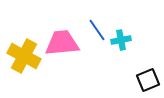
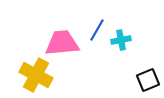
blue line: rotated 65 degrees clockwise
yellow cross: moved 12 px right, 19 px down
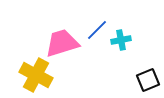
blue line: rotated 15 degrees clockwise
pink trapezoid: rotated 12 degrees counterclockwise
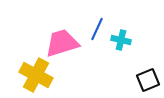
blue line: moved 1 px up; rotated 20 degrees counterclockwise
cyan cross: rotated 24 degrees clockwise
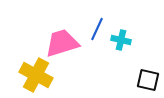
black square: rotated 35 degrees clockwise
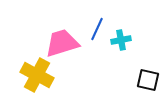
cyan cross: rotated 24 degrees counterclockwise
yellow cross: moved 1 px right
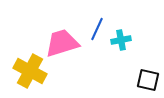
yellow cross: moved 7 px left, 4 px up
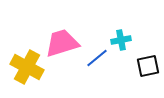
blue line: moved 29 px down; rotated 25 degrees clockwise
yellow cross: moved 3 px left, 4 px up
black square: moved 14 px up; rotated 25 degrees counterclockwise
